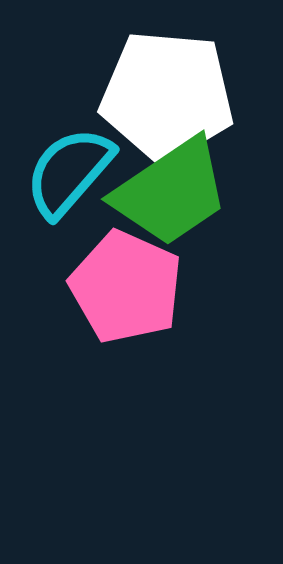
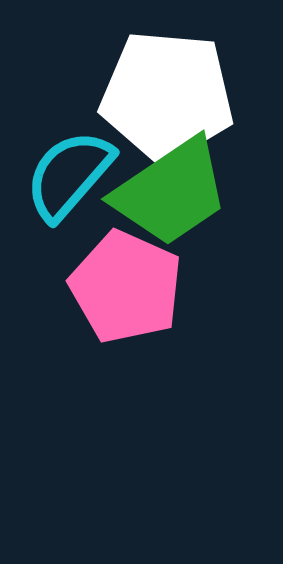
cyan semicircle: moved 3 px down
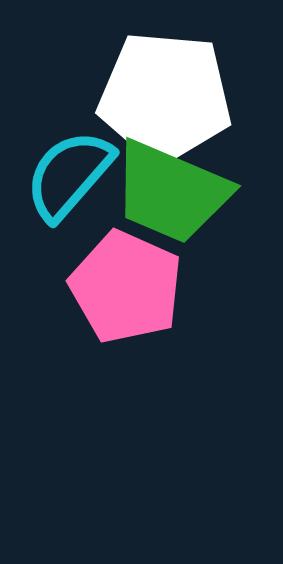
white pentagon: moved 2 px left, 1 px down
green trapezoid: rotated 57 degrees clockwise
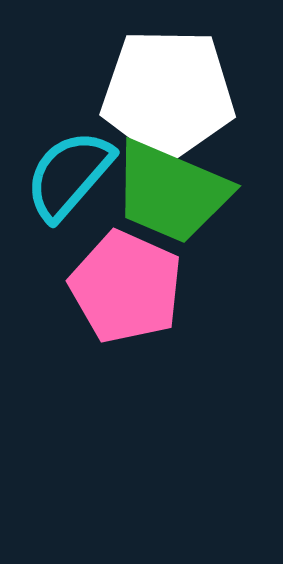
white pentagon: moved 3 px right, 3 px up; rotated 4 degrees counterclockwise
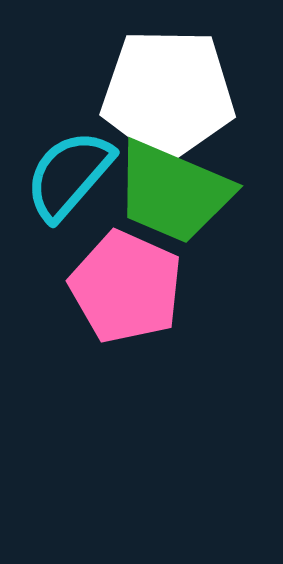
green trapezoid: moved 2 px right
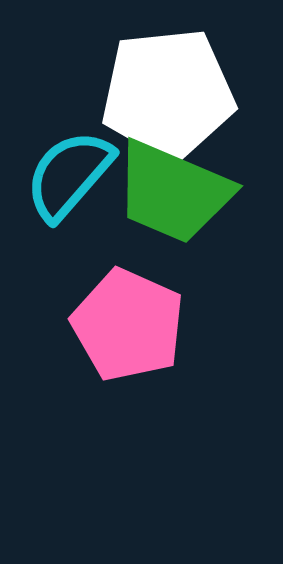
white pentagon: rotated 7 degrees counterclockwise
pink pentagon: moved 2 px right, 38 px down
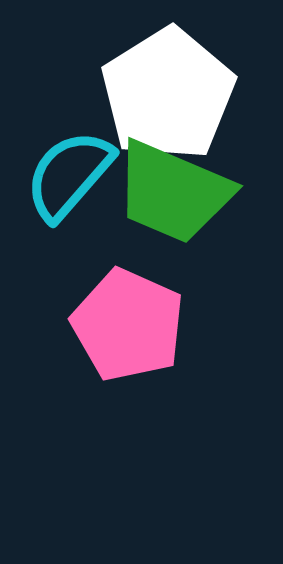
white pentagon: rotated 26 degrees counterclockwise
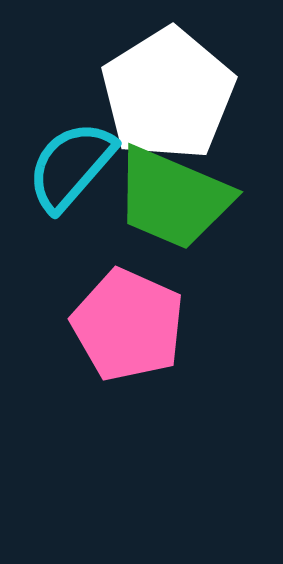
cyan semicircle: moved 2 px right, 9 px up
green trapezoid: moved 6 px down
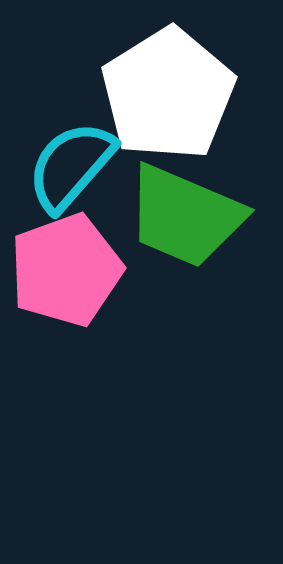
green trapezoid: moved 12 px right, 18 px down
pink pentagon: moved 62 px left, 55 px up; rotated 28 degrees clockwise
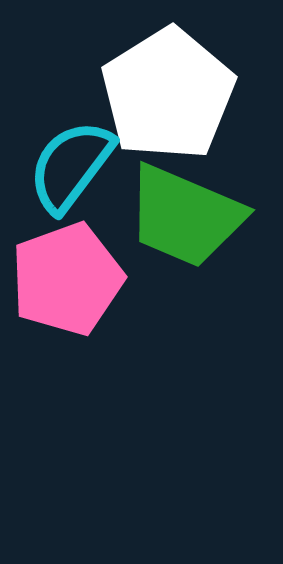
cyan semicircle: rotated 4 degrees counterclockwise
pink pentagon: moved 1 px right, 9 px down
